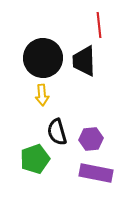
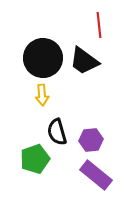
black trapezoid: rotated 52 degrees counterclockwise
purple hexagon: moved 1 px down
purple rectangle: moved 2 px down; rotated 28 degrees clockwise
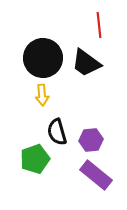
black trapezoid: moved 2 px right, 2 px down
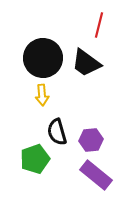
red line: rotated 20 degrees clockwise
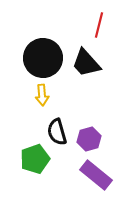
black trapezoid: rotated 12 degrees clockwise
purple hexagon: moved 2 px left, 1 px up; rotated 10 degrees counterclockwise
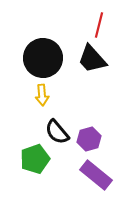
black trapezoid: moved 6 px right, 4 px up
black semicircle: rotated 24 degrees counterclockwise
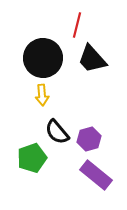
red line: moved 22 px left
green pentagon: moved 3 px left, 1 px up
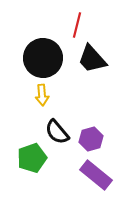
purple hexagon: moved 2 px right
